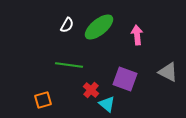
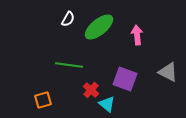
white semicircle: moved 1 px right, 6 px up
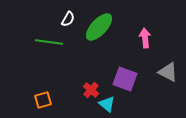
green ellipse: rotated 8 degrees counterclockwise
pink arrow: moved 8 px right, 3 px down
green line: moved 20 px left, 23 px up
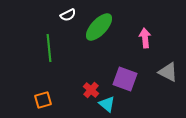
white semicircle: moved 4 px up; rotated 35 degrees clockwise
green line: moved 6 px down; rotated 76 degrees clockwise
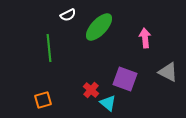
cyan triangle: moved 1 px right, 1 px up
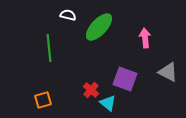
white semicircle: rotated 140 degrees counterclockwise
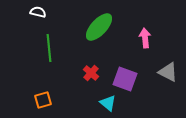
white semicircle: moved 30 px left, 3 px up
red cross: moved 17 px up
